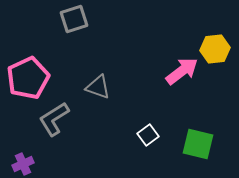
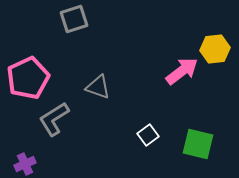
purple cross: moved 2 px right
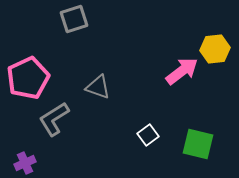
purple cross: moved 1 px up
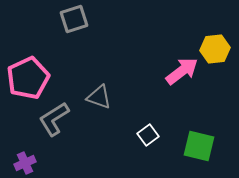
gray triangle: moved 1 px right, 10 px down
green square: moved 1 px right, 2 px down
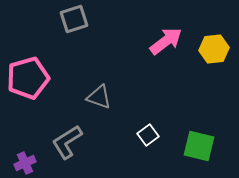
yellow hexagon: moved 1 px left
pink arrow: moved 16 px left, 30 px up
pink pentagon: rotated 9 degrees clockwise
gray L-shape: moved 13 px right, 23 px down
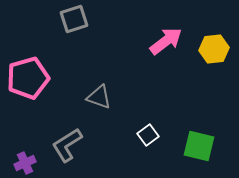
gray L-shape: moved 3 px down
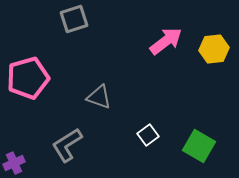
green square: rotated 16 degrees clockwise
purple cross: moved 11 px left
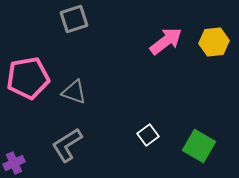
yellow hexagon: moved 7 px up
pink pentagon: rotated 6 degrees clockwise
gray triangle: moved 25 px left, 5 px up
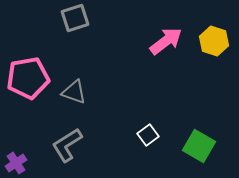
gray square: moved 1 px right, 1 px up
yellow hexagon: moved 1 px up; rotated 24 degrees clockwise
purple cross: moved 2 px right; rotated 10 degrees counterclockwise
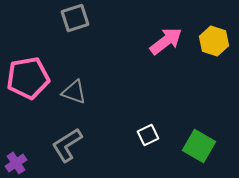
white square: rotated 10 degrees clockwise
